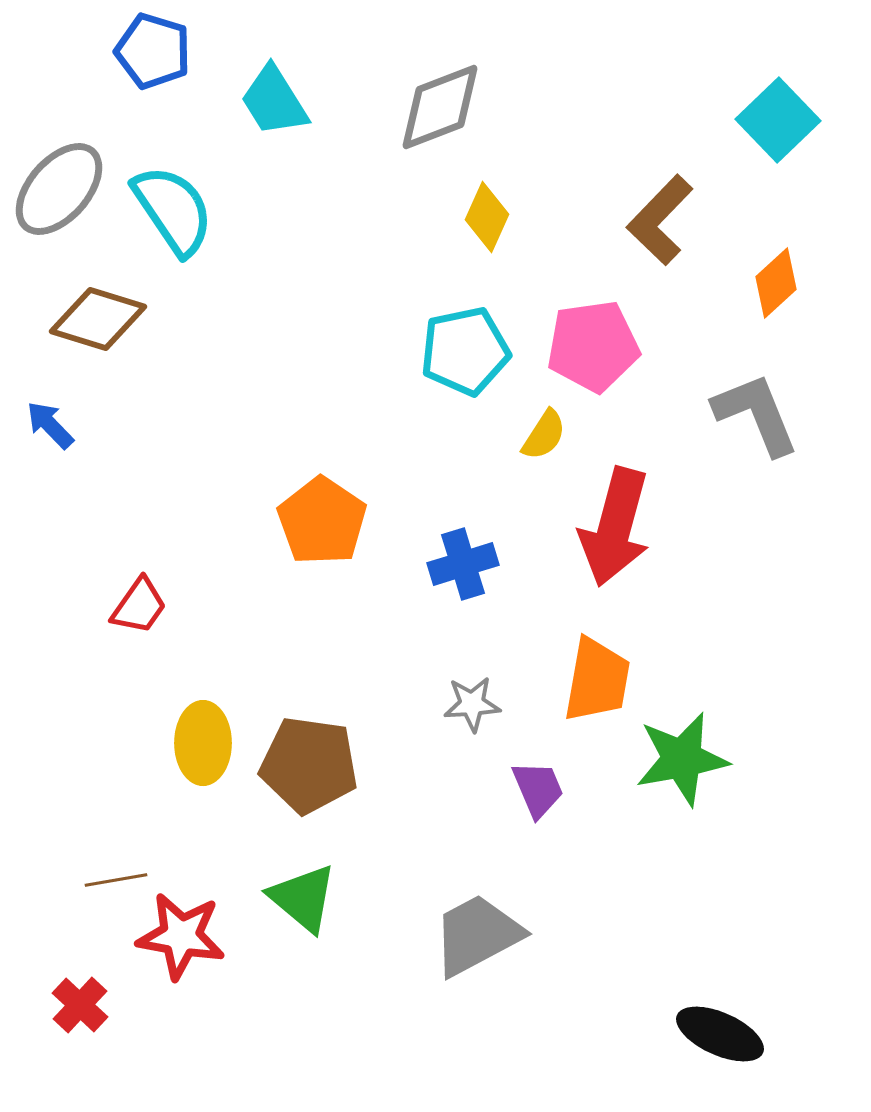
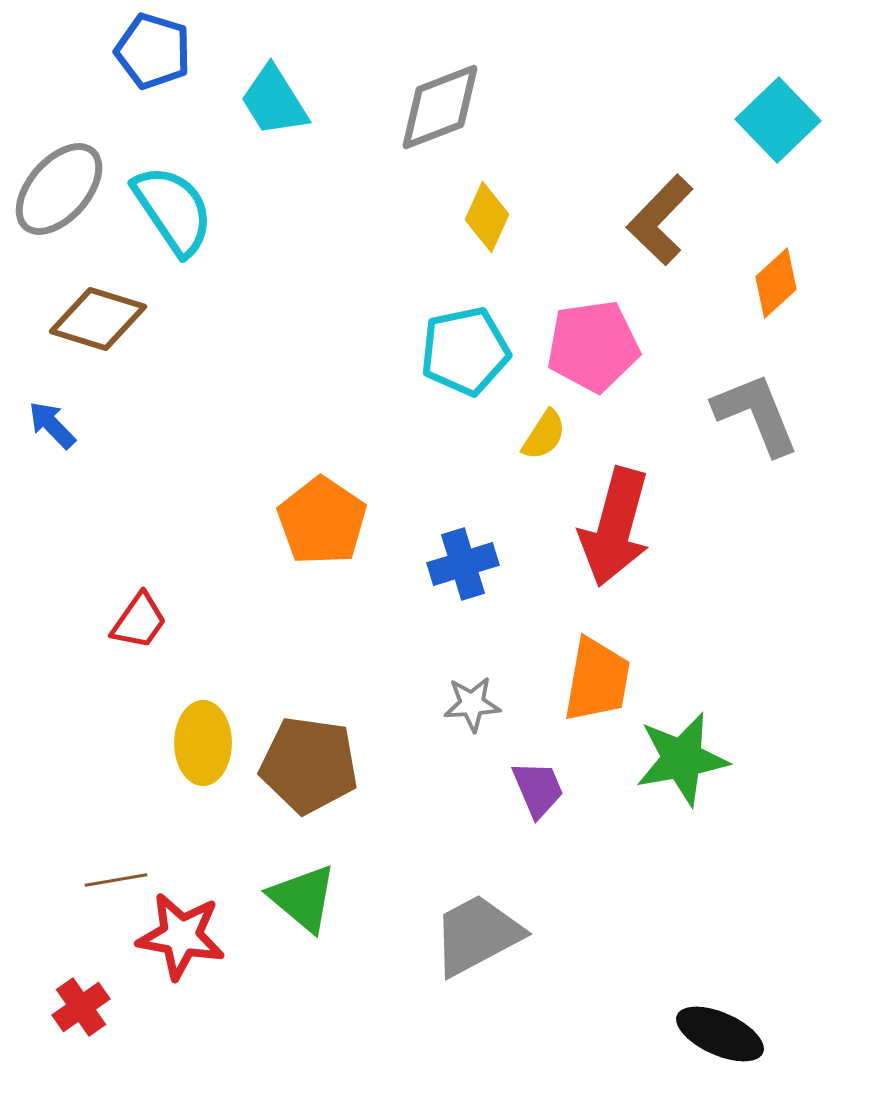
blue arrow: moved 2 px right
red trapezoid: moved 15 px down
red cross: moved 1 px right, 2 px down; rotated 12 degrees clockwise
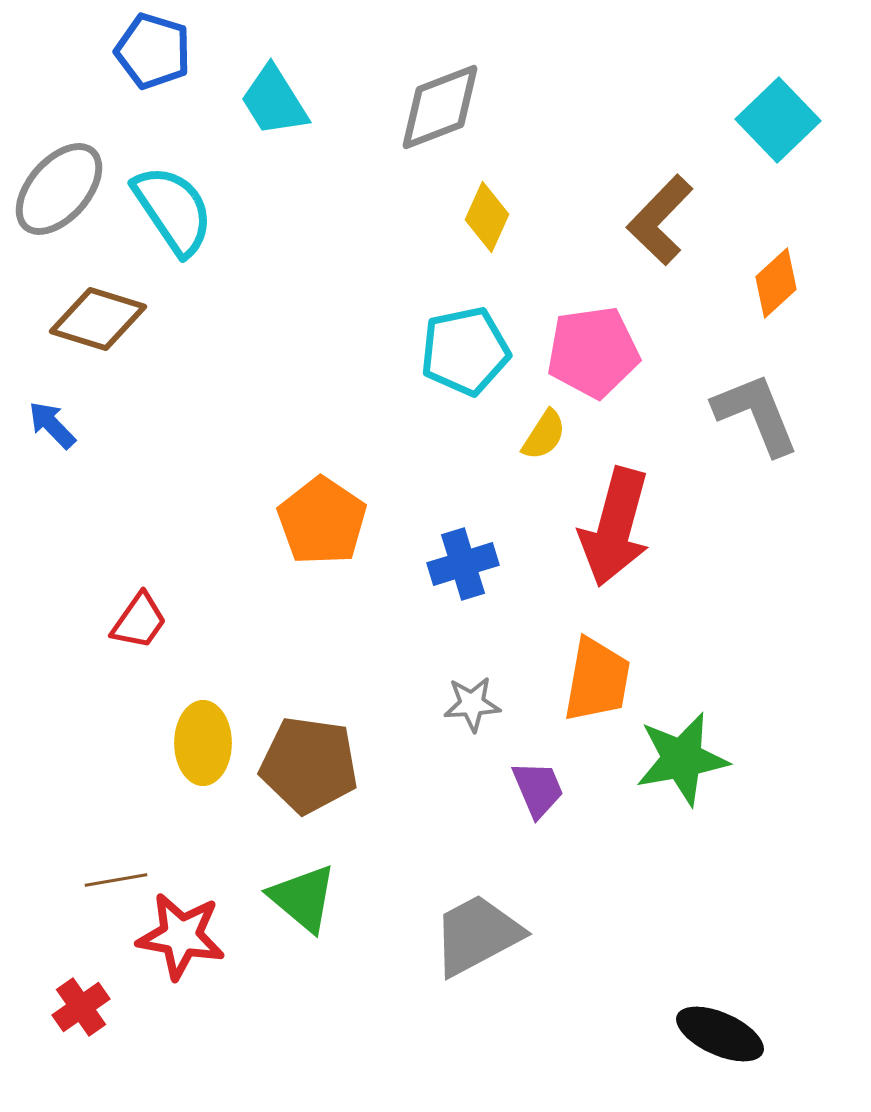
pink pentagon: moved 6 px down
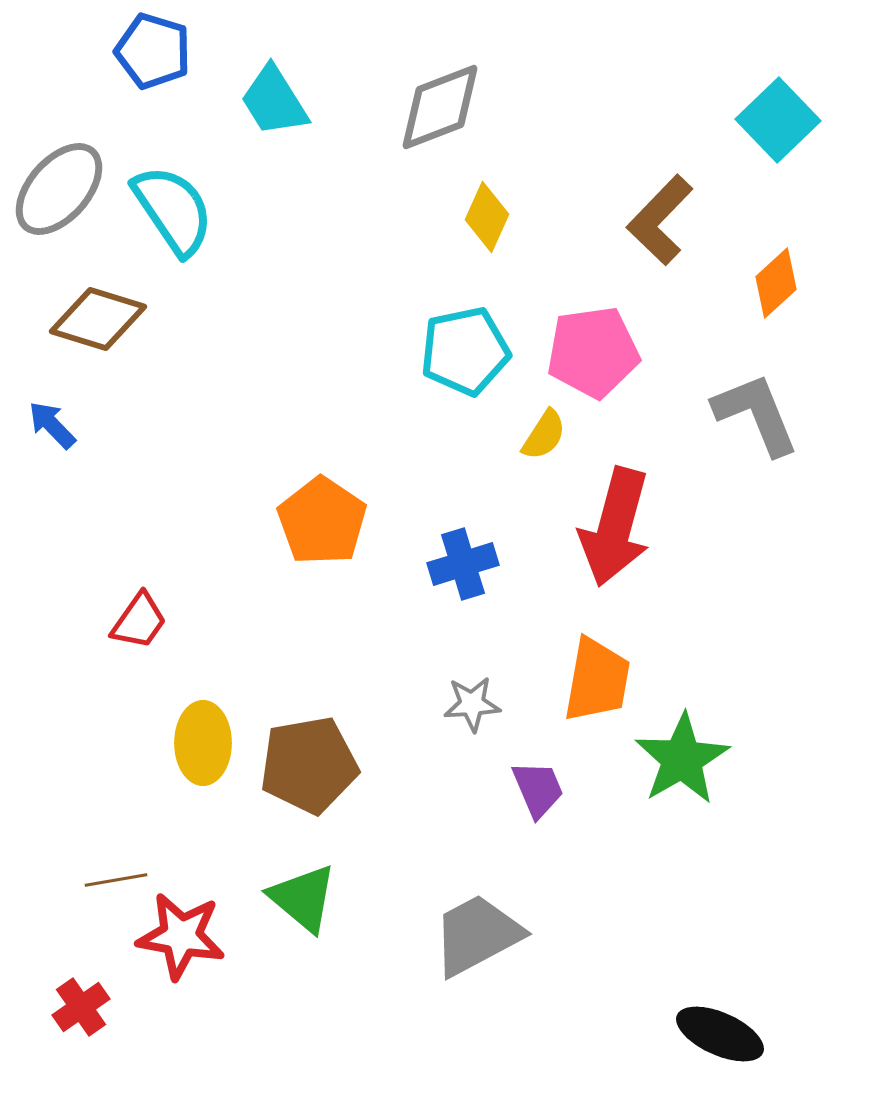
green star: rotated 20 degrees counterclockwise
brown pentagon: rotated 18 degrees counterclockwise
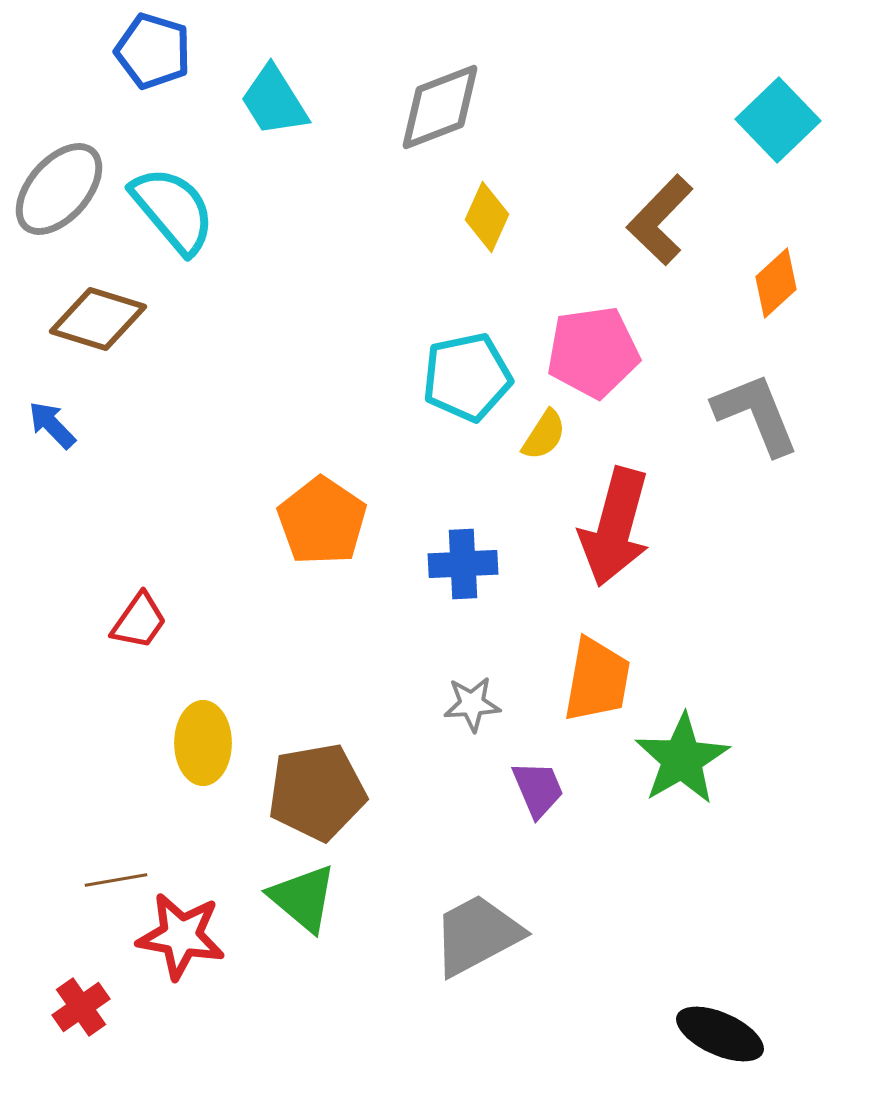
cyan semicircle: rotated 6 degrees counterclockwise
cyan pentagon: moved 2 px right, 26 px down
blue cross: rotated 14 degrees clockwise
brown pentagon: moved 8 px right, 27 px down
